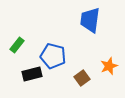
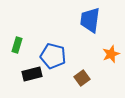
green rectangle: rotated 21 degrees counterclockwise
orange star: moved 2 px right, 12 px up
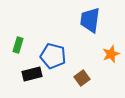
green rectangle: moved 1 px right
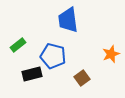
blue trapezoid: moved 22 px left; rotated 16 degrees counterclockwise
green rectangle: rotated 35 degrees clockwise
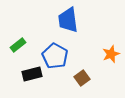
blue pentagon: moved 2 px right; rotated 15 degrees clockwise
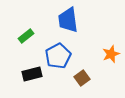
green rectangle: moved 8 px right, 9 px up
blue pentagon: moved 3 px right; rotated 15 degrees clockwise
